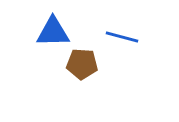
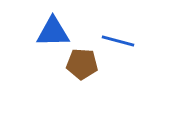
blue line: moved 4 px left, 4 px down
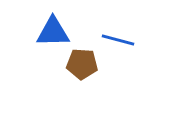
blue line: moved 1 px up
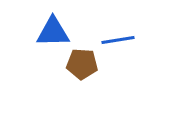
blue line: rotated 24 degrees counterclockwise
